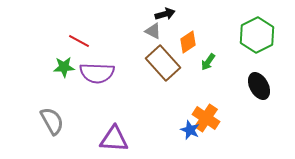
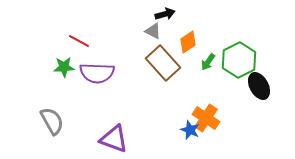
green hexagon: moved 18 px left, 25 px down
purple triangle: rotated 16 degrees clockwise
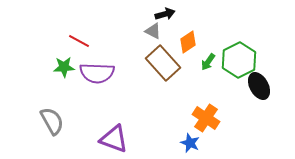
blue star: moved 13 px down
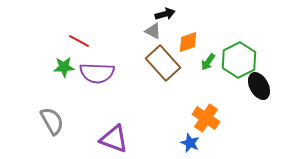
orange diamond: rotated 15 degrees clockwise
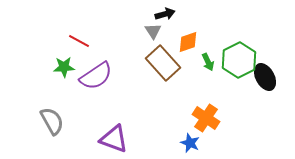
gray triangle: rotated 30 degrees clockwise
green arrow: rotated 60 degrees counterclockwise
purple semicircle: moved 1 px left, 3 px down; rotated 36 degrees counterclockwise
black ellipse: moved 6 px right, 9 px up
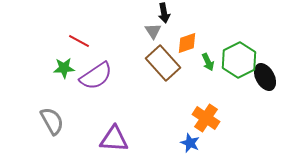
black arrow: moved 1 px left, 1 px up; rotated 96 degrees clockwise
orange diamond: moved 1 px left, 1 px down
green star: moved 1 px down
purple triangle: rotated 16 degrees counterclockwise
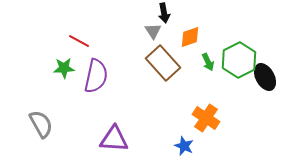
orange diamond: moved 3 px right, 6 px up
purple semicircle: rotated 44 degrees counterclockwise
gray semicircle: moved 11 px left, 3 px down
blue star: moved 6 px left, 3 px down
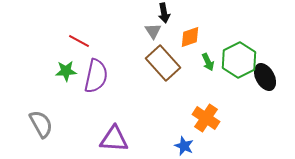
green star: moved 2 px right, 3 px down
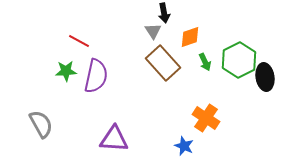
green arrow: moved 3 px left
black ellipse: rotated 20 degrees clockwise
